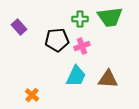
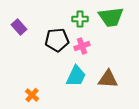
green trapezoid: moved 1 px right
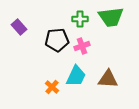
orange cross: moved 20 px right, 8 px up
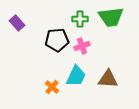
purple rectangle: moved 2 px left, 4 px up
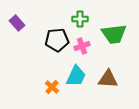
green trapezoid: moved 3 px right, 17 px down
